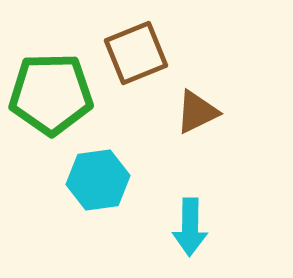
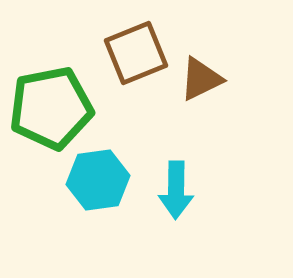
green pentagon: moved 14 px down; rotated 10 degrees counterclockwise
brown triangle: moved 4 px right, 33 px up
cyan arrow: moved 14 px left, 37 px up
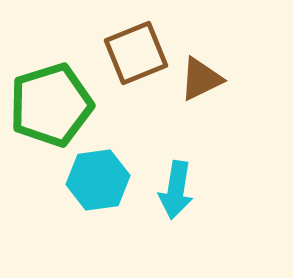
green pentagon: moved 3 px up; rotated 6 degrees counterclockwise
cyan arrow: rotated 8 degrees clockwise
